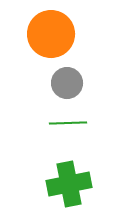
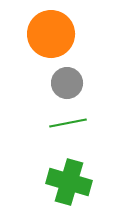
green line: rotated 9 degrees counterclockwise
green cross: moved 2 px up; rotated 27 degrees clockwise
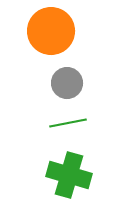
orange circle: moved 3 px up
green cross: moved 7 px up
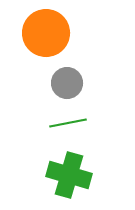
orange circle: moved 5 px left, 2 px down
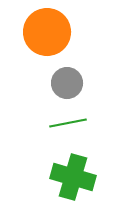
orange circle: moved 1 px right, 1 px up
green cross: moved 4 px right, 2 px down
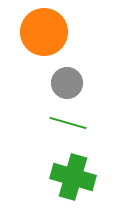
orange circle: moved 3 px left
green line: rotated 27 degrees clockwise
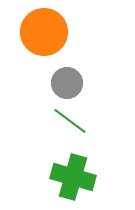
green line: moved 2 px right, 2 px up; rotated 21 degrees clockwise
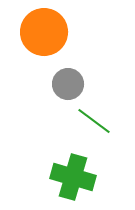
gray circle: moved 1 px right, 1 px down
green line: moved 24 px right
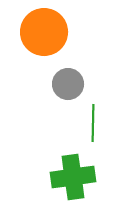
green line: moved 1 px left, 2 px down; rotated 54 degrees clockwise
green cross: rotated 24 degrees counterclockwise
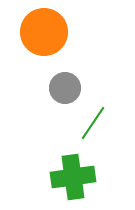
gray circle: moved 3 px left, 4 px down
green line: rotated 33 degrees clockwise
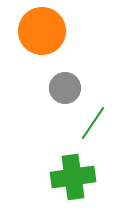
orange circle: moved 2 px left, 1 px up
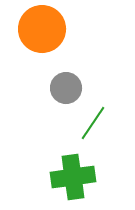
orange circle: moved 2 px up
gray circle: moved 1 px right
